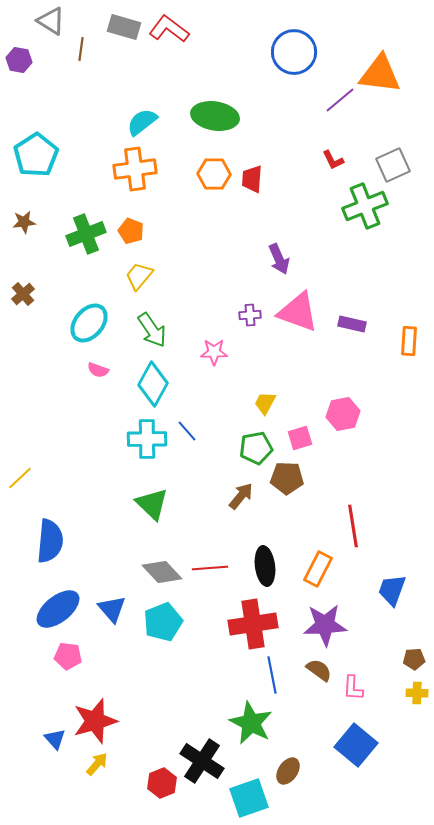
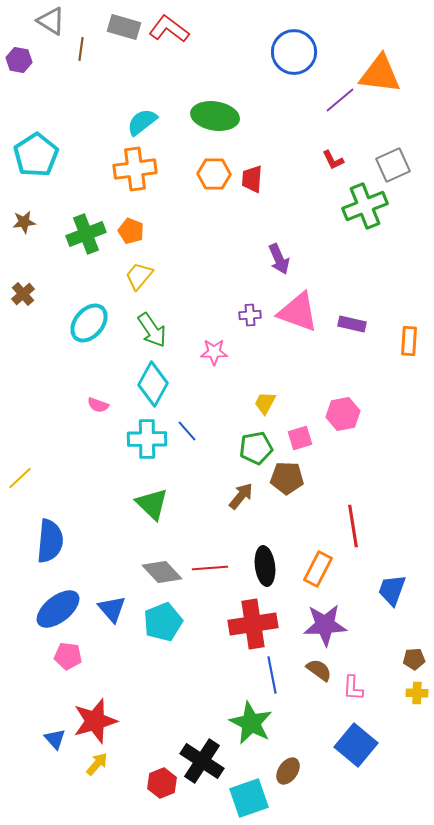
pink semicircle at (98, 370): moved 35 px down
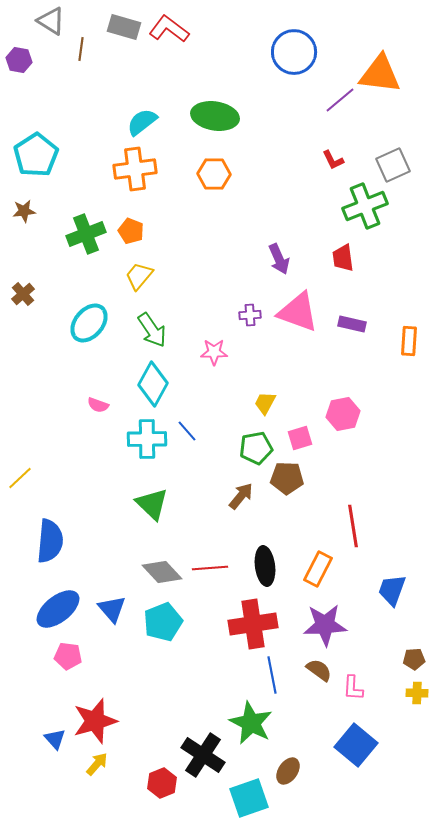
red trapezoid at (252, 179): moved 91 px right, 79 px down; rotated 12 degrees counterclockwise
brown star at (24, 222): moved 11 px up
black cross at (202, 761): moved 1 px right, 6 px up
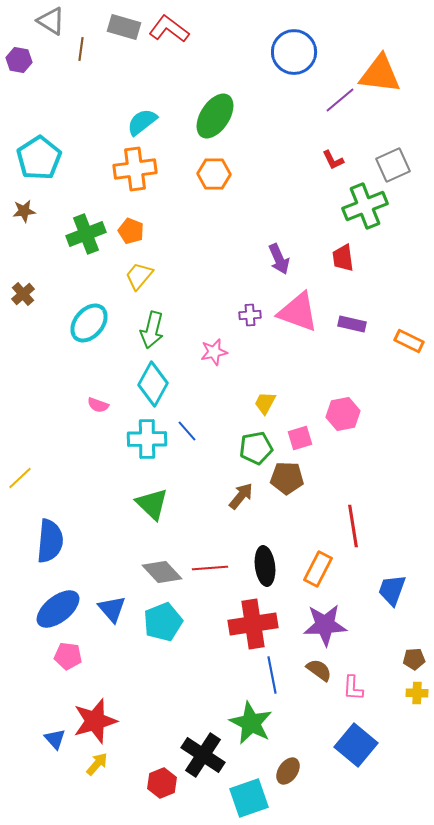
green ellipse at (215, 116): rotated 66 degrees counterclockwise
cyan pentagon at (36, 155): moved 3 px right, 3 px down
green arrow at (152, 330): rotated 48 degrees clockwise
orange rectangle at (409, 341): rotated 68 degrees counterclockwise
pink star at (214, 352): rotated 12 degrees counterclockwise
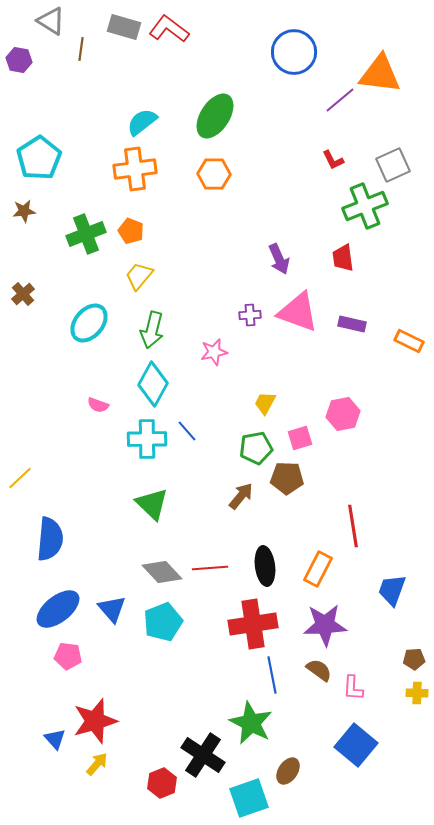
blue semicircle at (50, 541): moved 2 px up
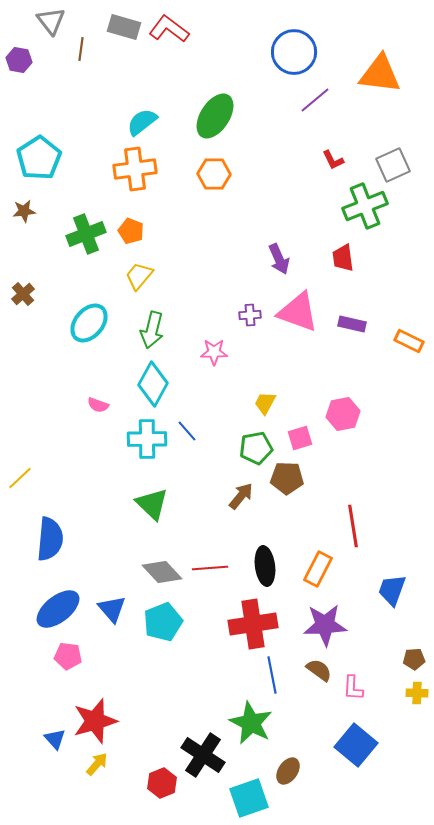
gray triangle at (51, 21): rotated 20 degrees clockwise
purple line at (340, 100): moved 25 px left
pink star at (214, 352): rotated 12 degrees clockwise
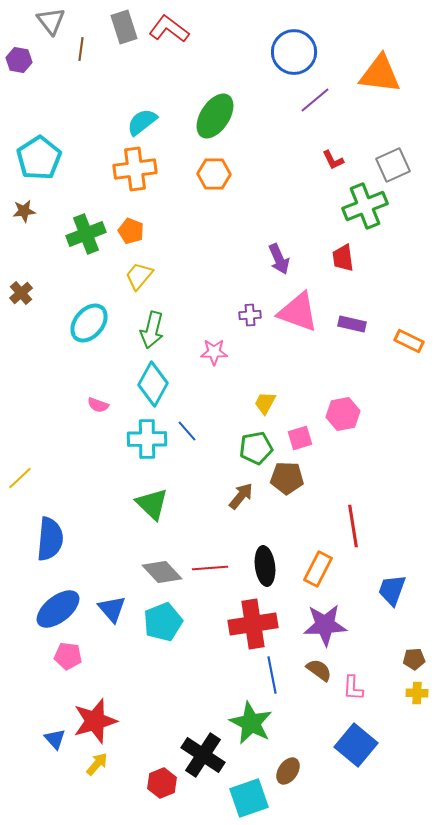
gray rectangle at (124, 27): rotated 56 degrees clockwise
brown cross at (23, 294): moved 2 px left, 1 px up
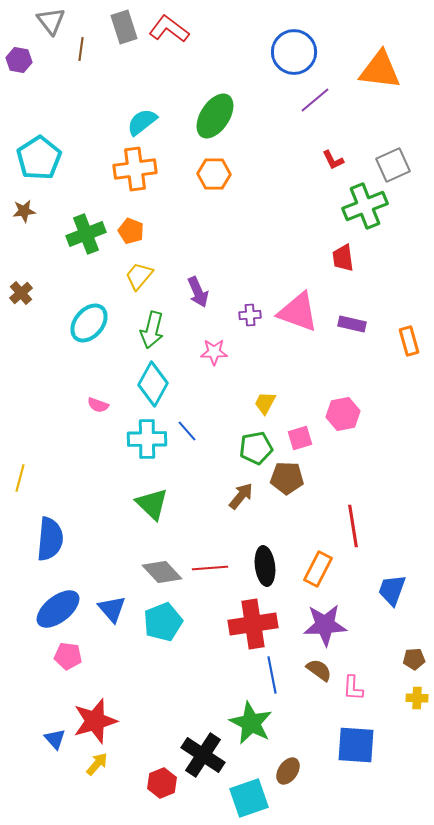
orange triangle at (380, 74): moved 4 px up
purple arrow at (279, 259): moved 81 px left, 33 px down
orange rectangle at (409, 341): rotated 48 degrees clockwise
yellow line at (20, 478): rotated 32 degrees counterclockwise
yellow cross at (417, 693): moved 5 px down
blue square at (356, 745): rotated 36 degrees counterclockwise
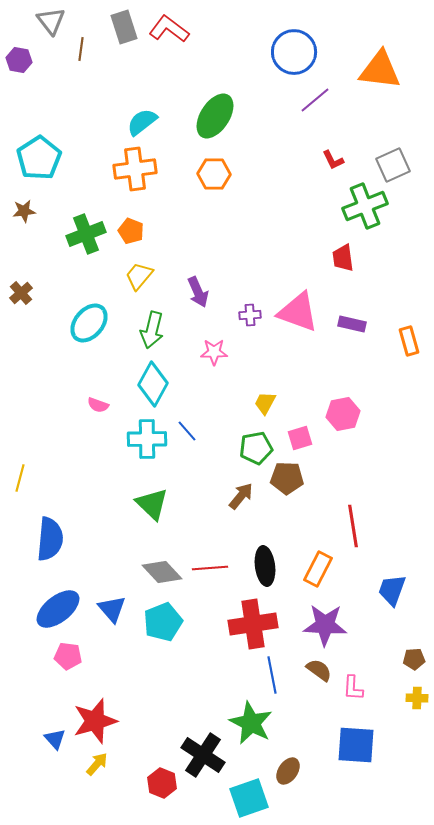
purple star at (325, 625): rotated 6 degrees clockwise
red hexagon at (162, 783): rotated 16 degrees counterclockwise
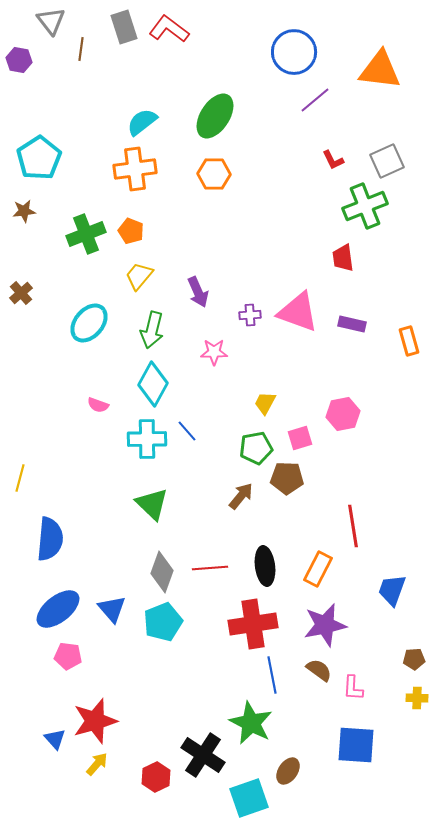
gray square at (393, 165): moved 6 px left, 4 px up
gray diamond at (162, 572): rotated 63 degrees clockwise
purple star at (325, 625): rotated 15 degrees counterclockwise
red hexagon at (162, 783): moved 6 px left, 6 px up; rotated 12 degrees clockwise
